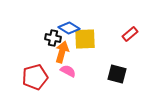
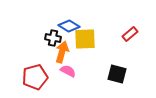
blue diamond: moved 2 px up
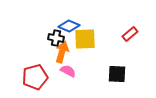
blue diamond: rotated 10 degrees counterclockwise
black cross: moved 3 px right
black square: rotated 12 degrees counterclockwise
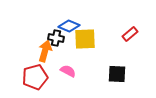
orange arrow: moved 17 px left, 1 px up
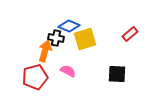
yellow square: rotated 15 degrees counterclockwise
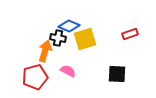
red rectangle: rotated 21 degrees clockwise
black cross: moved 2 px right
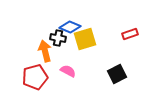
blue diamond: moved 1 px right, 1 px down
orange arrow: rotated 30 degrees counterclockwise
black square: rotated 30 degrees counterclockwise
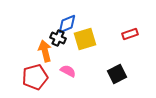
blue diamond: moved 3 px left, 3 px up; rotated 45 degrees counterclockwise
black cross: rotated 14 degrees clockwise
